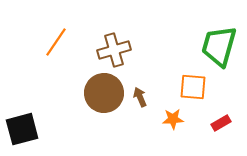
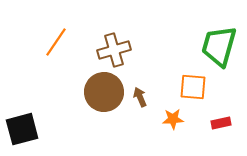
brown circle: moved 1 px up
red rectangle: rotated 18 degrees clockwise
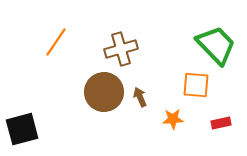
green trapezoid: moved 3 px left, 1 px up; rotated 120 degrees clockwise
brown cross: moved 7 px right, 1 px up
orange square: moved 3 px right, 2 px up
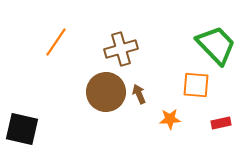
brown circle: moved 2 px right
brown arrow: moved 1 px left, 3 px up
orange star: moved 3 px left
black square: rotated 28 degrees clockwise
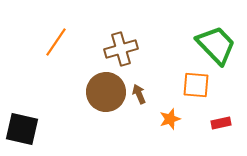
orange star: rotated 15 degrees counterclockwise
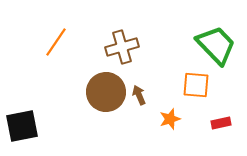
brown cross: moved 1 px right, 2 px up
brown arrow: moved 1 px down
black square: moved 3 px up; rotated 24 degrees counterclockwise
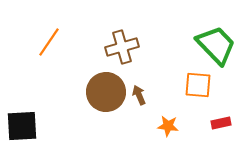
orange line: moved 7 px left
orange square: moved 2 px right
orange star: moved 2 px left, 7 px down; rotated 25 degrees clockwise
black square: rotated 8 degrees clockwise
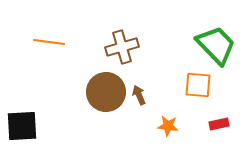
orange line: rotated 64 degrees clockwise
red rectangle: moved 2 px left, 1 px down
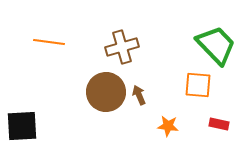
red rectangle: rotated 24 degrees clockwise
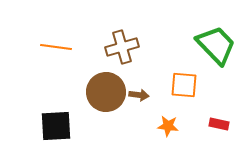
orange line: moved 7 px right, 5 px down
orange square: moved 14 px left
brown arrow: rotated 120 degrees clockwise
black square: moved 34 px right
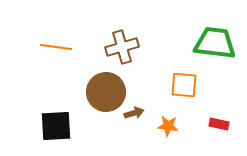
green trapezoid: moved 1 px left, 2 px up; rotated 39 degrees counterclockwise
brown arrow: moved 5 px left, 18 px down; rotated 24 degrees counterclockwise
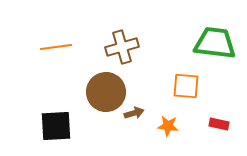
orange line: rotated 16 degrees counterclockwise
orange square: moved 2 px right, 1 px down
